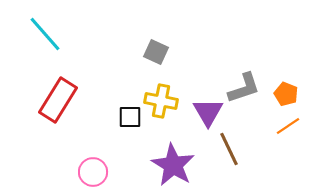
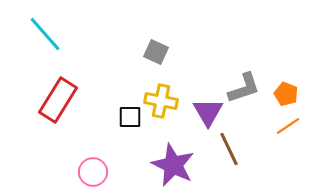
purple star: rotated 6 degrees counterclockwise
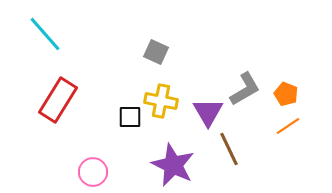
gray L-shape: moved 1 px right, 1 px down; rotated 12 degrees counterclockwise
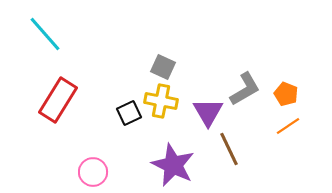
gray square: moved 7 px right, 15 px down
black square: moved 1 px left, 4 px up; rotated 25 degrees counterclockwise
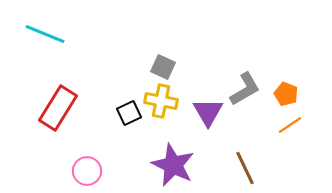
cyan line: rotated 27 degrees counterclockwise
red rectangle: moved 8 px down
orange line: moved 2 px right, 1 px up
brown line: moved 16 px right, 19 px down
pink circle: moved 6 px left, 1 px up
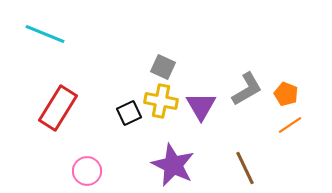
gray L-shape: moved 2 px right
purple triangle: moved 7 px left, 6 px up
